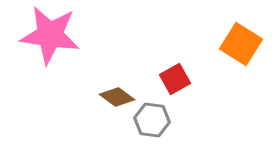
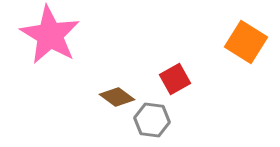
pink star: rotated 22 degrees clockwise
orange square: moved 5 px right, 2 px up
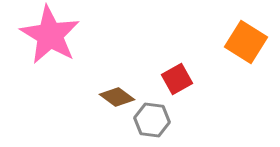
red square: moved 2 px right
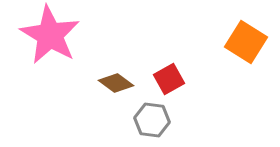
red square: moved 8 px left
brown diamond: moved 1 px left, 14 px up
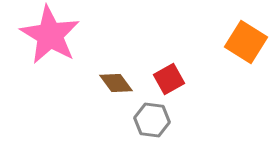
brown diamond: rotated 16 degrees clockwise
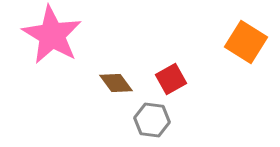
pink star: moved 2 px right
red square: moved 2 px right
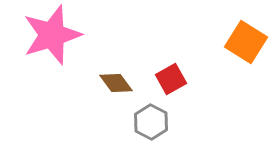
pink star: rotated 24 degrees clockwise
gray hexagon: moved 1 px left, 2 px down; rotated 20 degrees clockwise
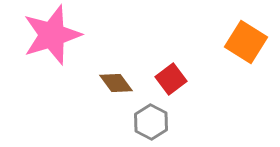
red square: rotated 8 degrees counterclockwise
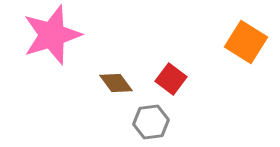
red square: rotated 16 degrees counterclockwise
gray hexagon: rotated 24 degrees clockwise
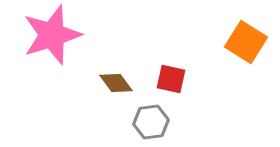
red square: rotated 24 degrees counterclockwise
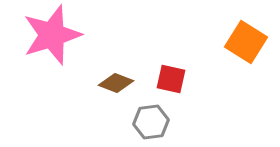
brown diamond: rotated 32 degrees counterclockwise
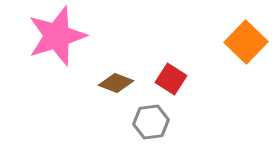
pink star: moved 5 px right, 1 px down
orange square: rotated 12 degrees clockwise
red square: rotated 20 degrees clockwise
